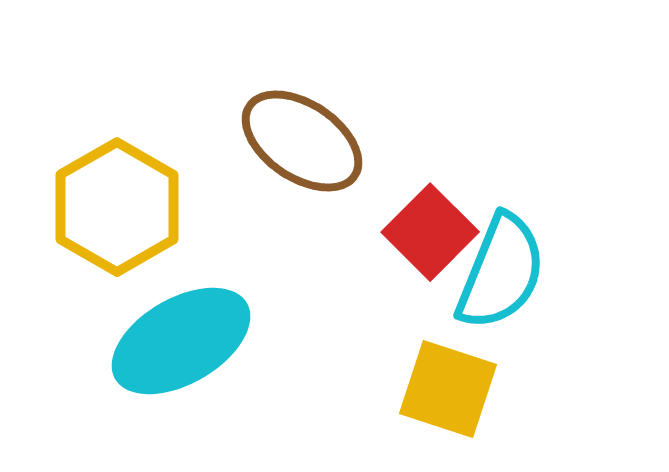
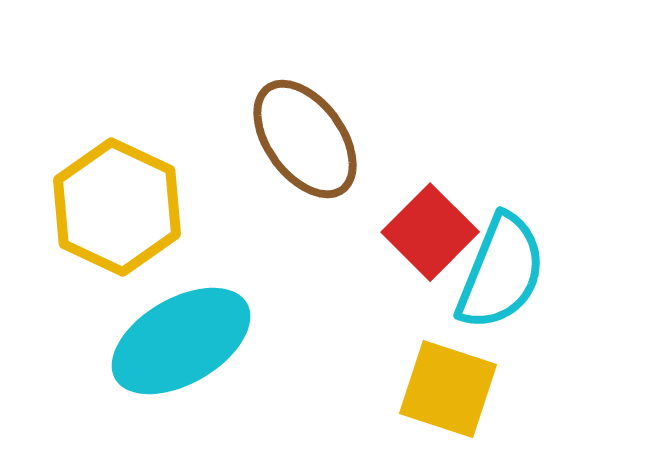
brown ellipse: moved 3 px right, 2 px up; rotated 20 degrees clockwise
yellow hexagon: rotated 5 degrees counterclockwise
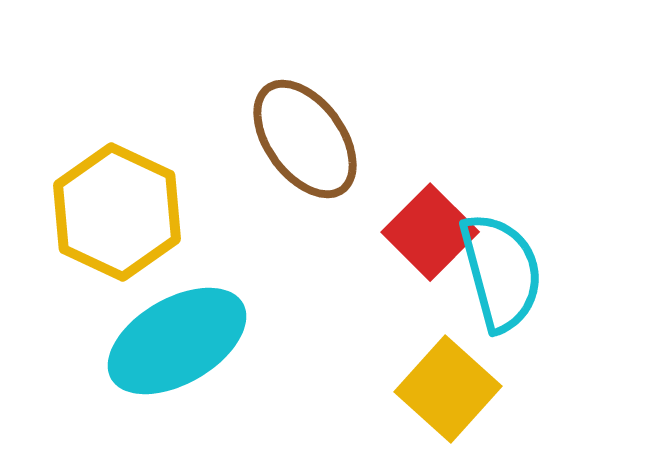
yellow hexagon: moved 5 px down
cyan semicircle: rotated 37 degrees counterclockwise
cyan ellipse: moved 4 px left
yellow square: rotated 24 degrees clockwise
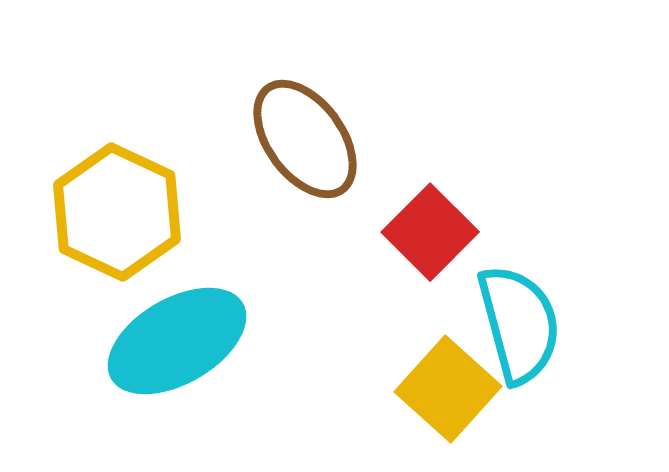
cyan semicircle: moved 18 px right, 52 px down
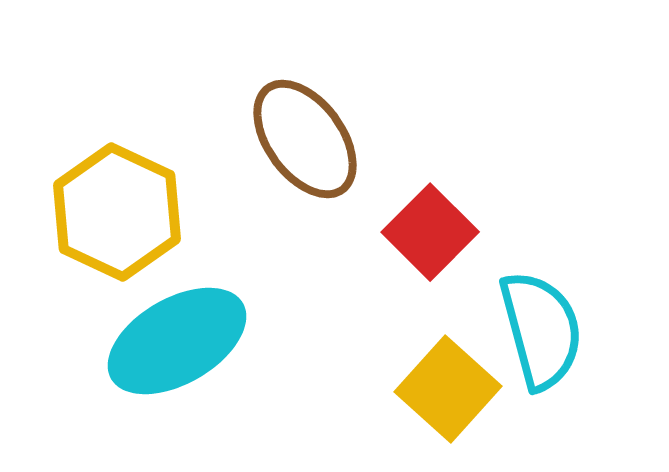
cyan semicircle: moved 22 px right, 6 px down
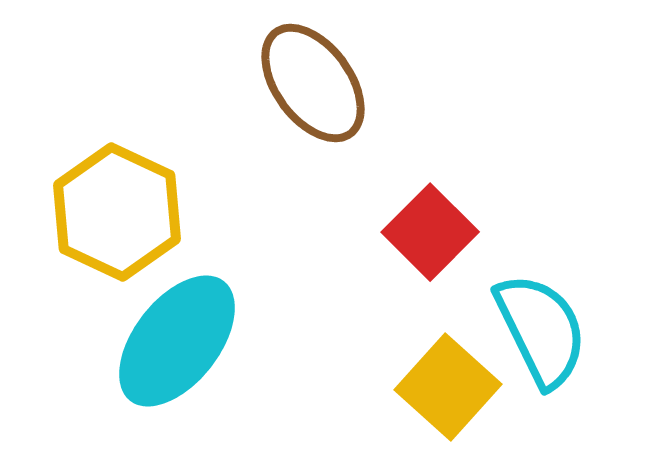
brown ellipse: moved 8 px right, 56 px up
cyan semicircle: rotated 11 degrees counterclockwise
cyan ellipse: rotated 22 degrees counterclockwise
yellow square: moved 2 px up
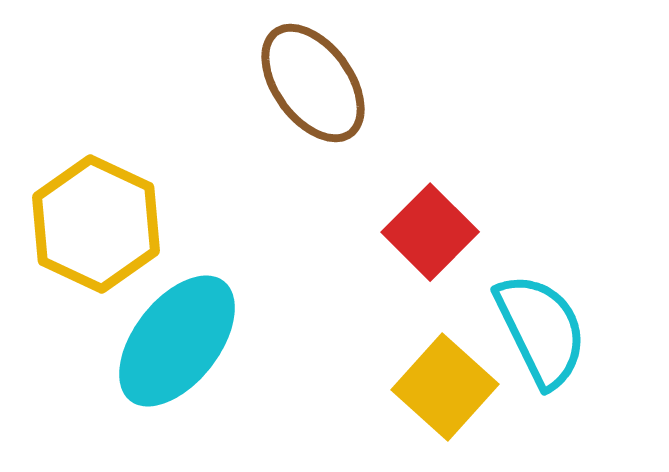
yellow hexagon: moved 21 px left, 12 px down
yellow square: moved 3 px left
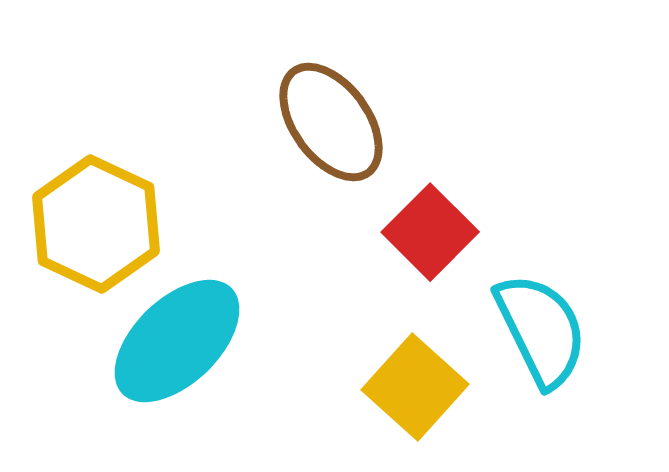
brown ellipse: moved 18 px right, 39 px down
cyan ellipse: rotated 8 degrees clockwise
yellow square: moved 30 px left
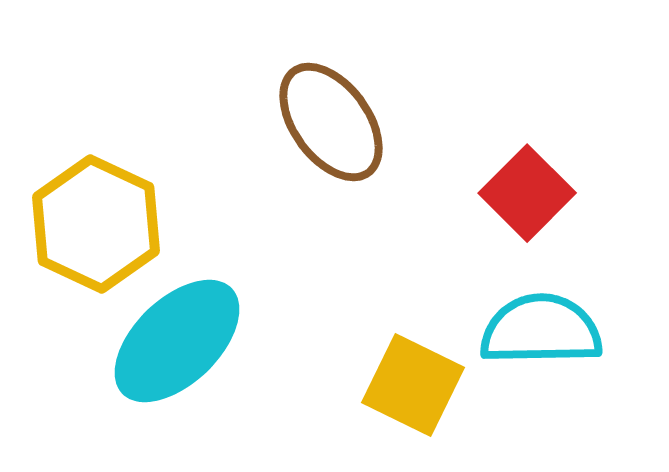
red square: moved 97 px right, 39 px up
cyan semicircle: rotated 65 degrees counterclockwise
yellow square: moved 2 px left, 2 px up; rotated 16 degrees counterclockwise
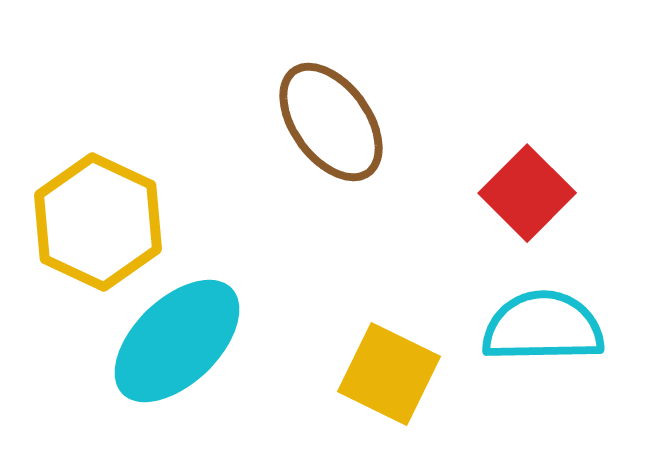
yellow hexagon: moved 2 px right, 2 px up
cyan semicircle: moved 2 px right, 3 px up
yellow square: moved 24 px left, 11 px up
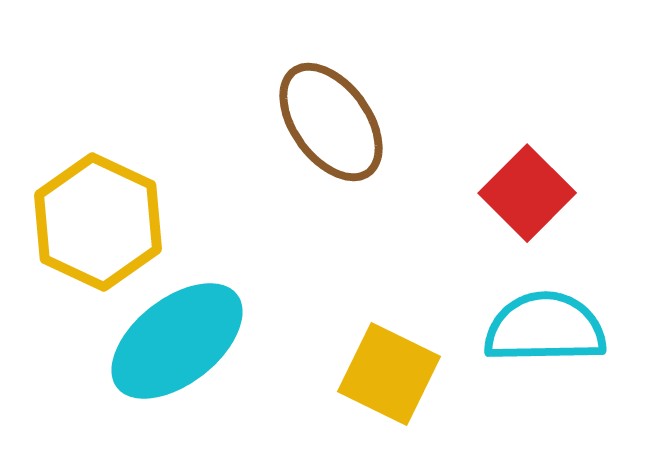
cyan semicircle: moved 2 px right, 1 px down
cyan ellipse: rotated 6 degrees clockwise
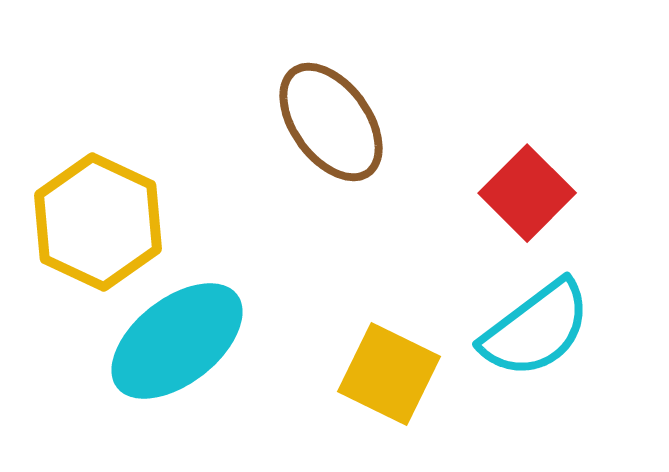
cyan semicircle: moved 9 px left, 1 px down; rotated 144 degrees clockwise
